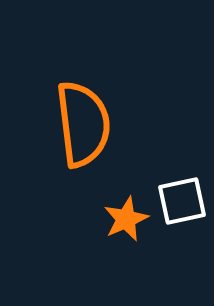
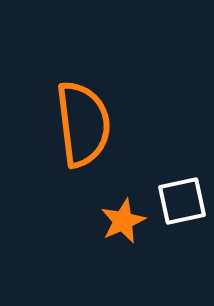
orange star: moved 3 px left, 2 px down
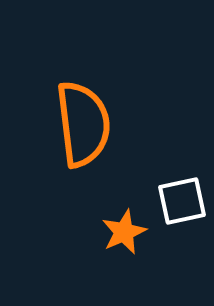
orange star: moved 1 px right, 11 px down
